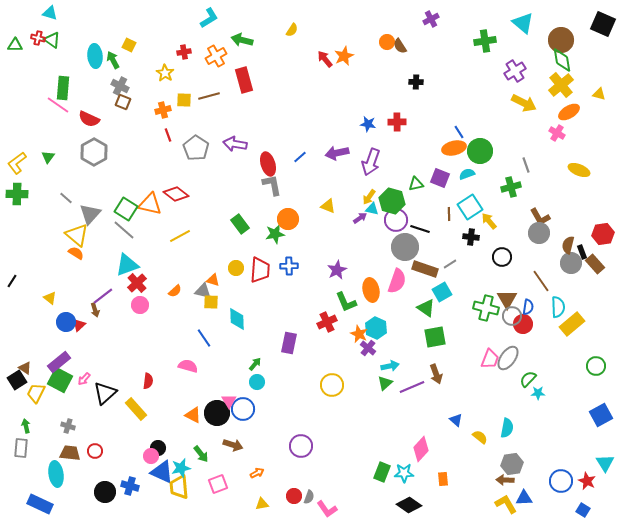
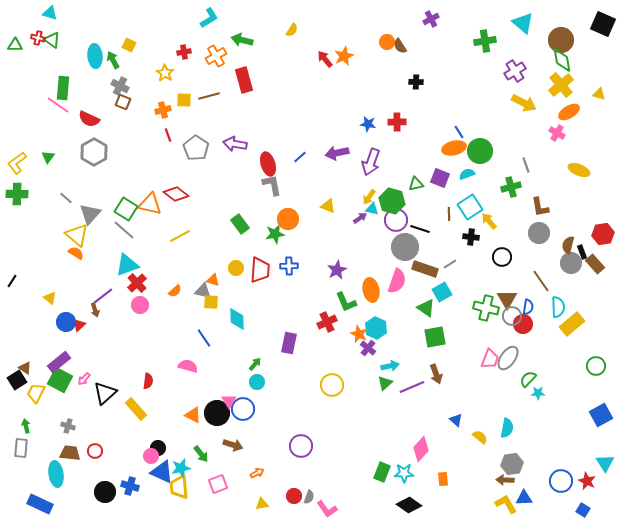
brown L-shape at (540, 217): moved 10 px up; rotated 20 degrees clockwise
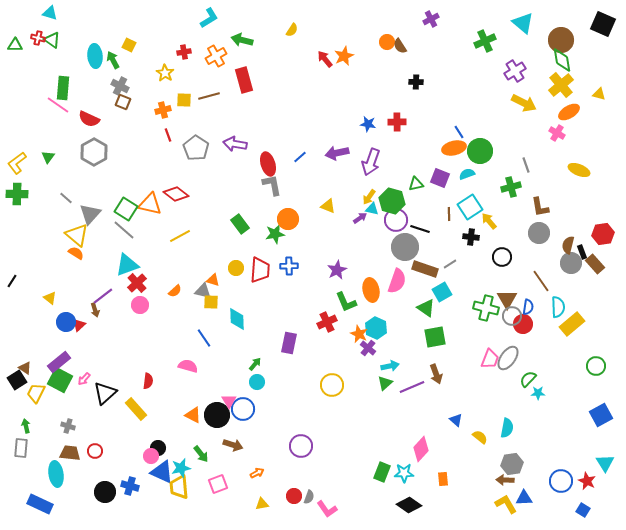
green cross at (485, 41): rotated 15 degrees counterclockwise
black circle at (217, 413): moved 2 px down
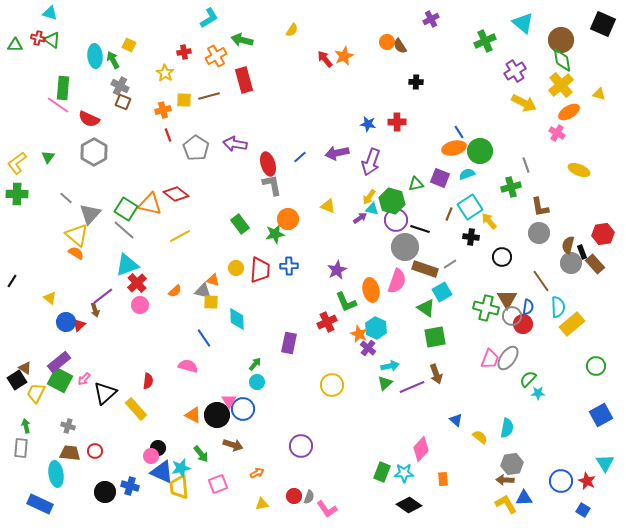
brown line at (449, 214): rotated 24 degrees clockwise
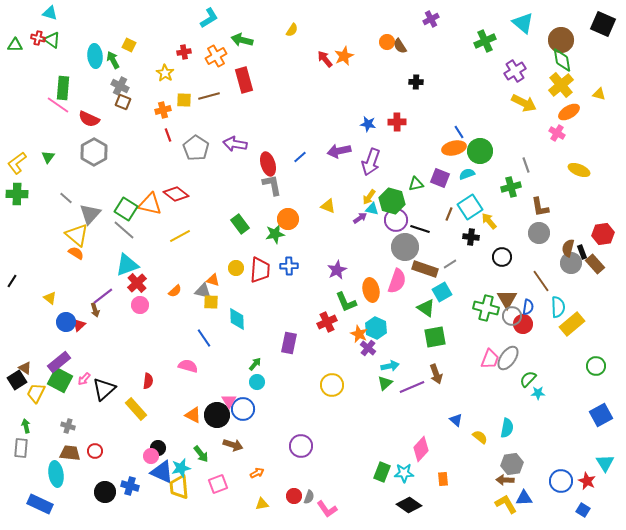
purple arrow at (337, 153): moved 2 px right, 2 px up
brown semicircle at (568, 245): moved 3 px down
black triangle at (105, 393): moved 1 px left, 4 px up
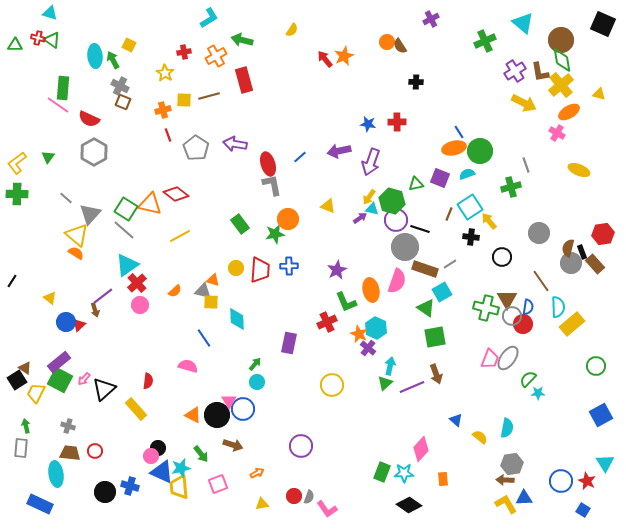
brown L-shape at (540, 207): moved 135 px up
cyan triangle at (127, 265): rotated 15 degrees counterclockwise
cyan arrow at (390, 366): rotated 66 degrees counterclockwise
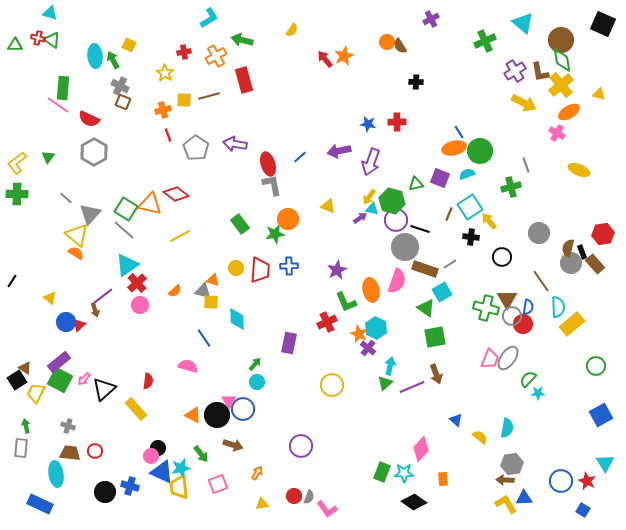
orange arrow at (257, 473): rotated 32 degrees counterclockwise
black diamond at (409, 505): moved 5 px right, 3 px up
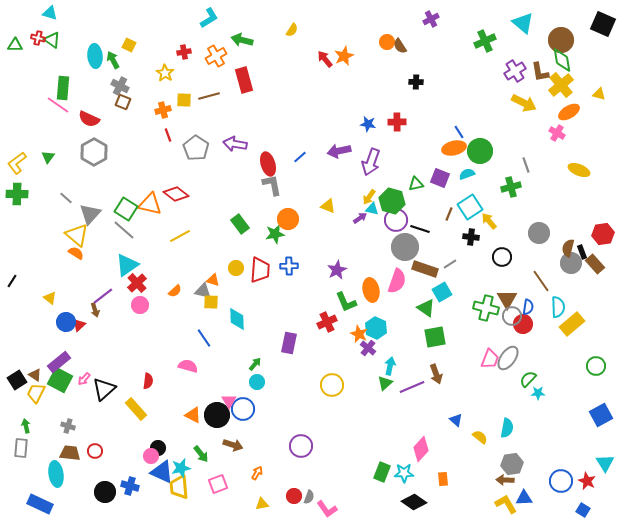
brown triangle at (25, 368): moved 10 px right, 7 px down
